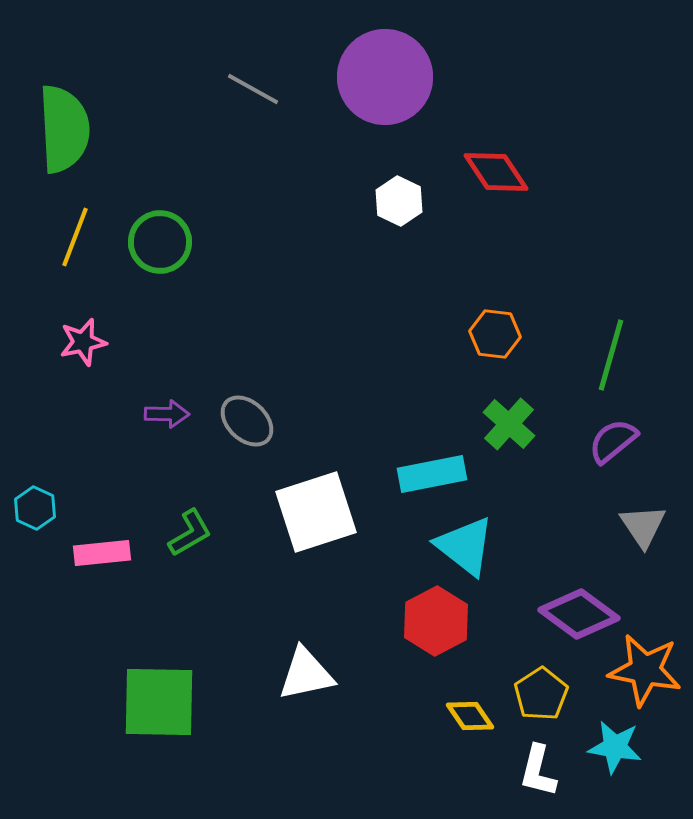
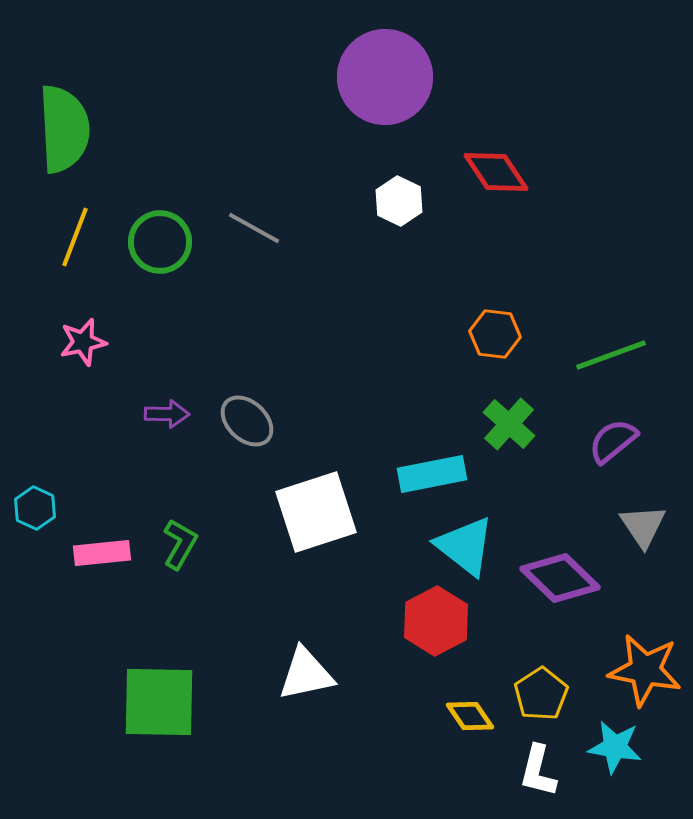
gray line: moved 1 px right, 139 px down
green line: rotated 54 degrees clockwise
green L-shape: moved 10 px left, 11 px down; rotated 30 degrees counterclockwise
purple diamond: moved 19 px left, 36 px up; rotated 8 degrees clockwise
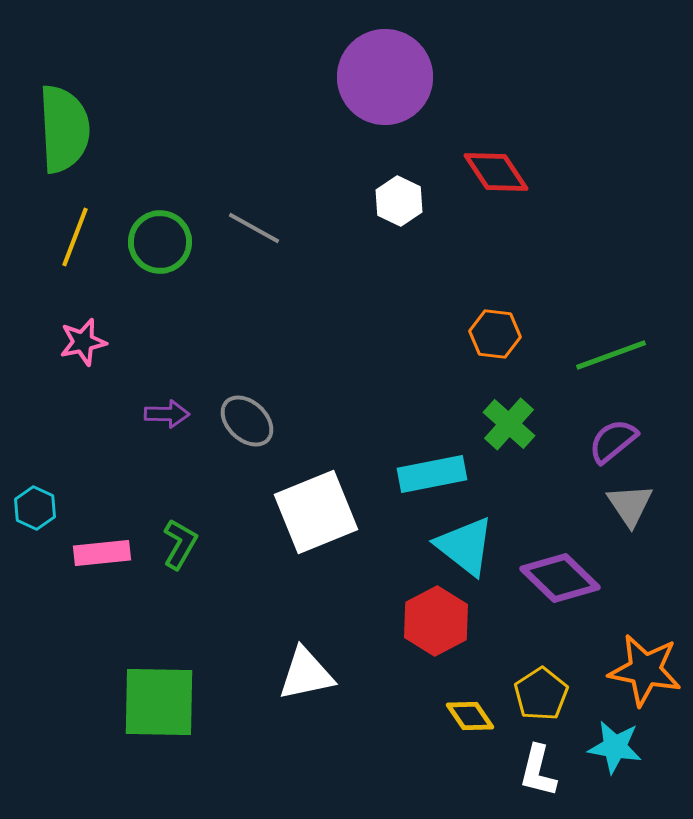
white square: rotated 4 degrees counterclockwise
gray triangle: moved 13 px left, 21 px up
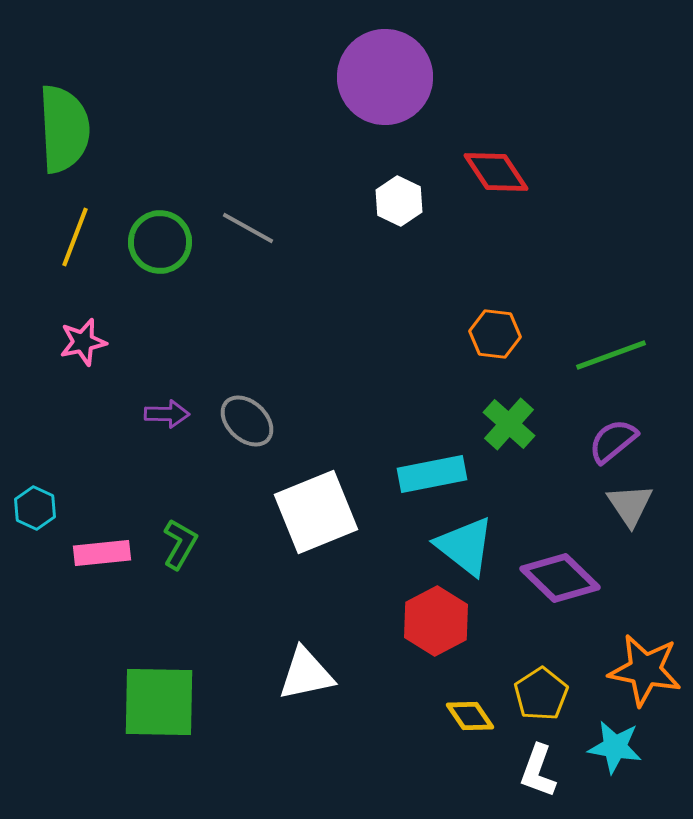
gray line: moved 6 px left
white L-shape: rotated 6 degrees clockwise
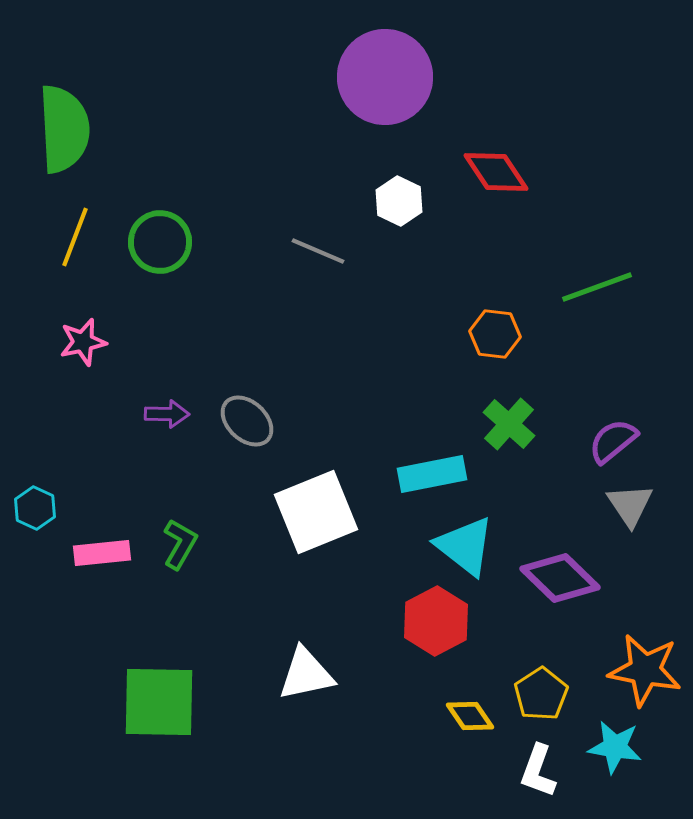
gray line: moved 70 px right, 23 px down; rotated 6 degrees counterclockwise
green line: moved 14 px left, 68 px up
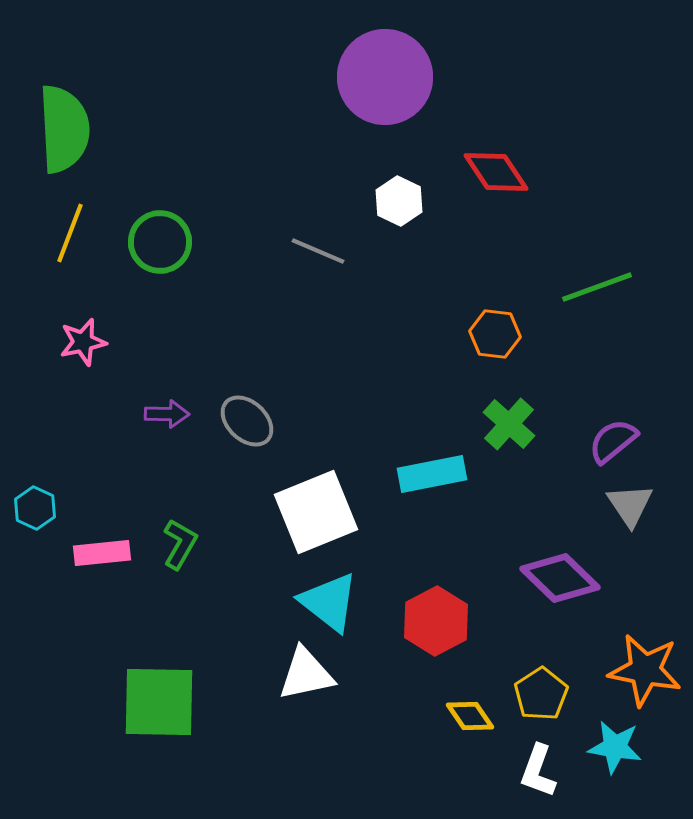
yellow line: moved 5 px left, 4 px up
cyan triangle: moved 136 px left, 56 px down
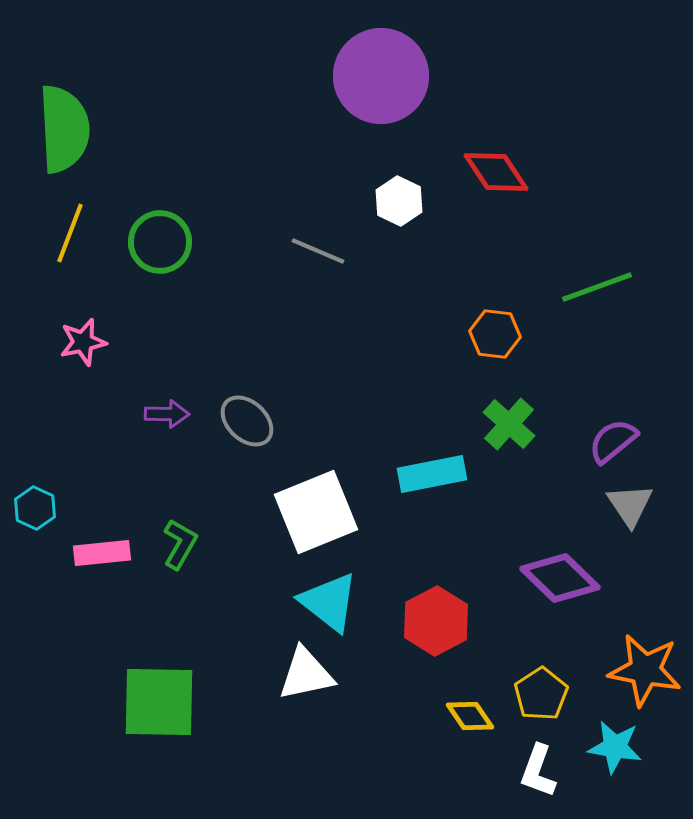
purple circle: moved 4 px left, 1 px up
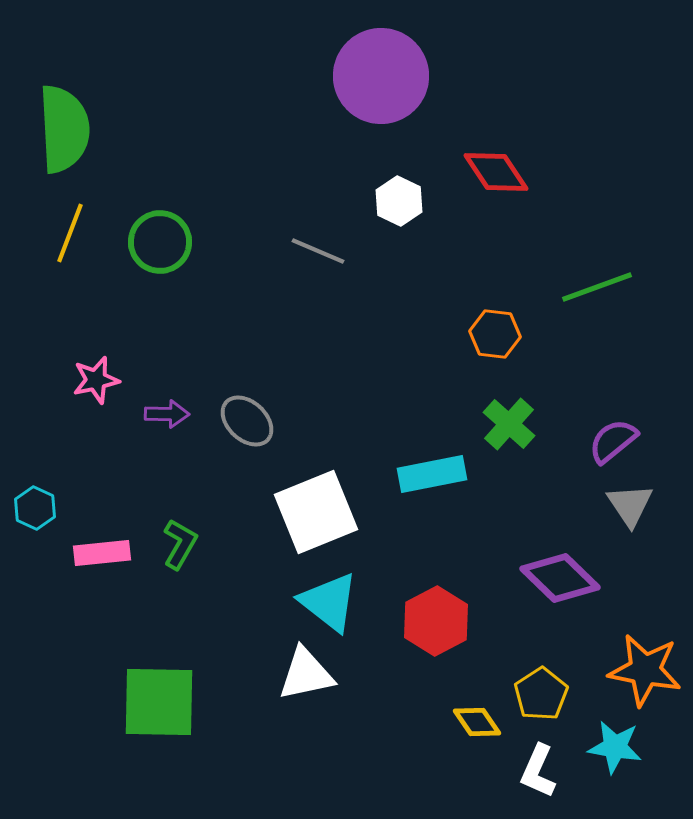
pink star: moved 13 px right, 38 px down
yellow diamond: moved 7 px right, 6 px down
white L-shape: rotated 4 degrees clockwise
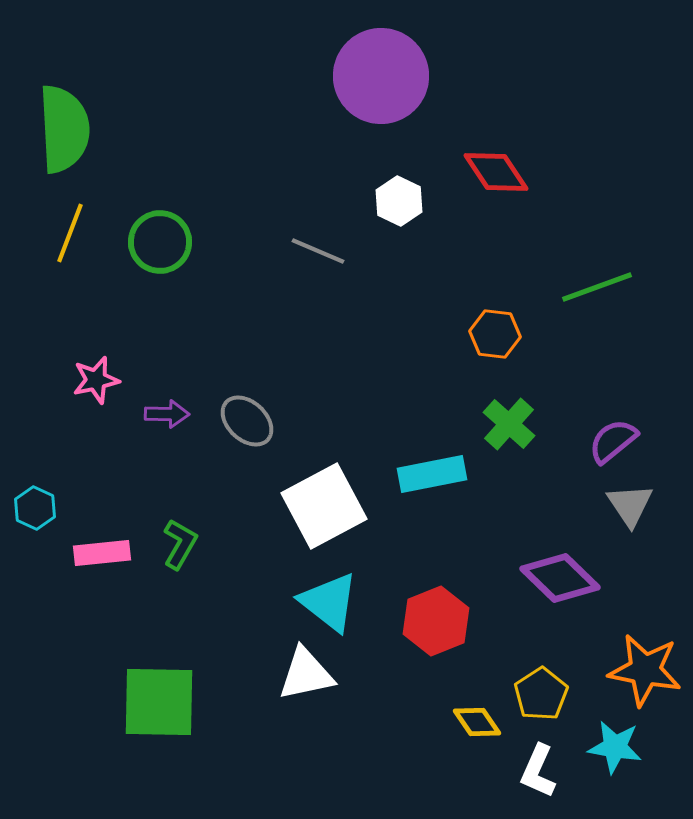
white square: moved 8 px right, 6 px up; rotated 6 degrees counterclockwise
red hexagon: rotated 6 degrees clockwise
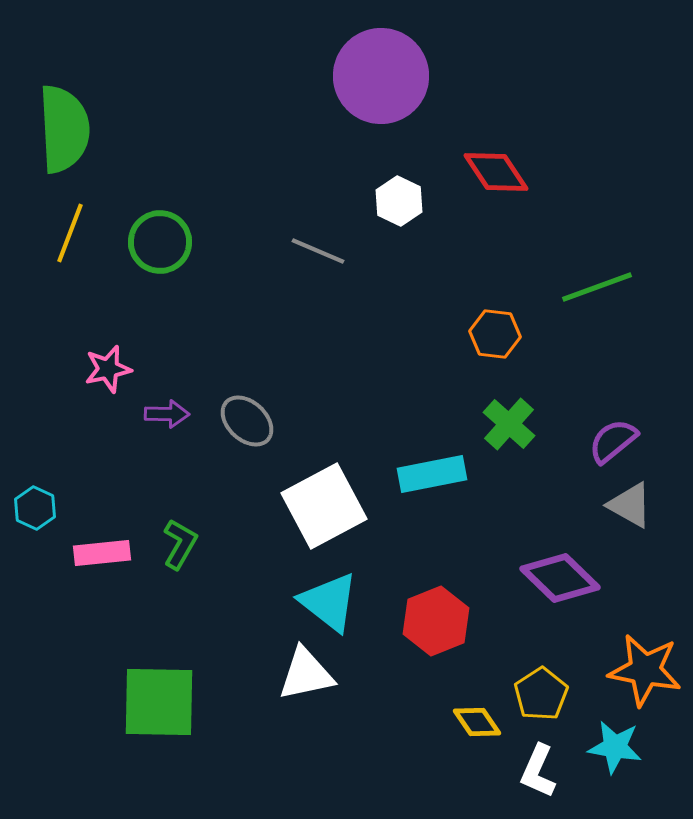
pink star: moved 12 px right, 11 px up
gray triangle: rotated 27 degrees counterclockwise
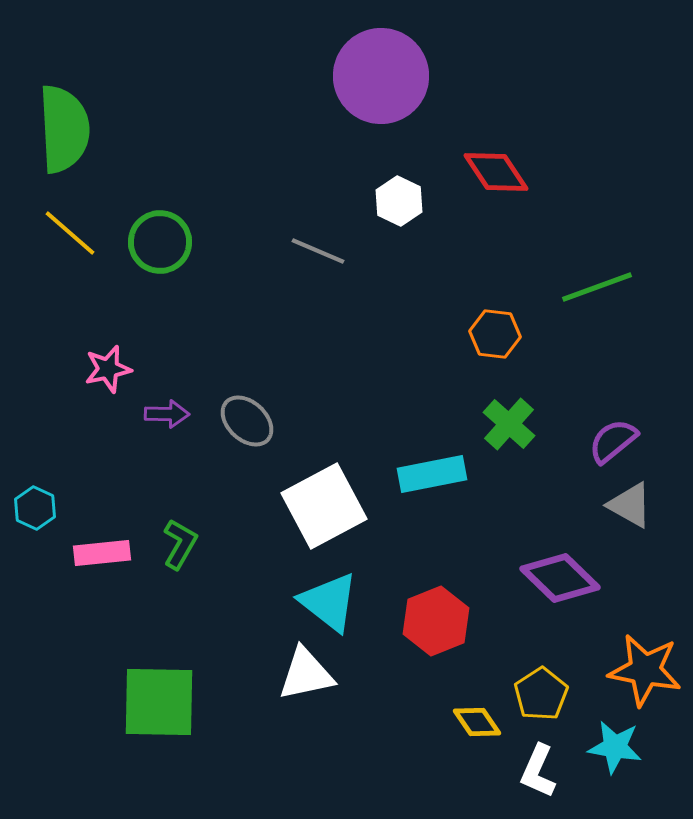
yellow line: rotated 70 degrees counterclockwise
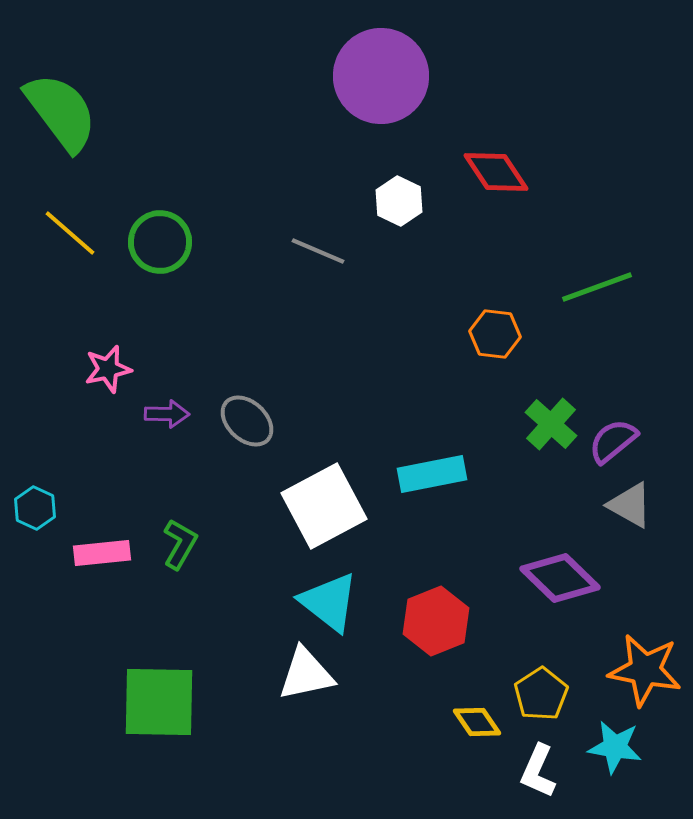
green semicircle: moved 3 px left, 17 px up; rotated 34 degrees counterclockwise
green cross: moved 42 px right
